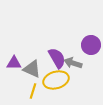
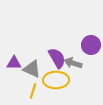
yellow ellipse: rotated 15 degrees clockwise
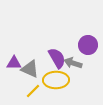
purple circle: moved 3 px left
gray triangle: moved 2 px left
yellow line: rotated 28 degrees clockwise
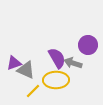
purple triangle: rotated 21 degrees counterclockwise
gray triangle: moved 4 px left, 1 px down
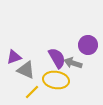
purple triangle: moved 6 px up
yellow ellipse: rotated 10 degrees clockwise
yellow line: moved 1 px left, 1 px down
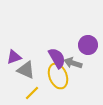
yellow ellipse: moved 2 px right, 4 px up; rotated 60 degrees clockwise
yellow line: moved 1 px down
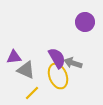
purple circle: moved 3 px left, 23 px up
purple triangle: rotated 14 degrees clockwise
